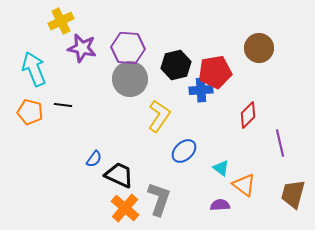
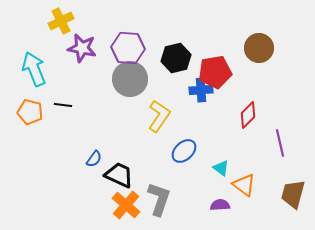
black hexagon: moved 7 px up
orange cross: moved 1 px right, 3 px up
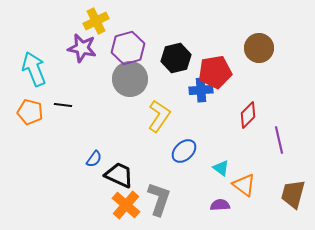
yellow cross: moved 35 px right
purple hexagon: rotated 20 degrees counterclockwise
purple line: moved 1 px left, 3 px up
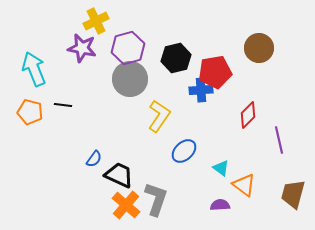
gray L-shape: moved 3 px left
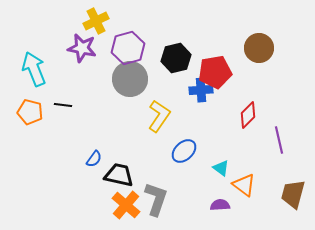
black trapezoid: rotated 12 degrees counterclockwise
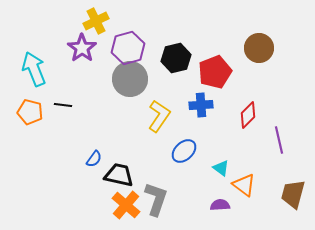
purple star: rotated 24 degrees clockwise
red pentagon: rotated 12 degrees counterclockwise
blue cross: moved 15 px down
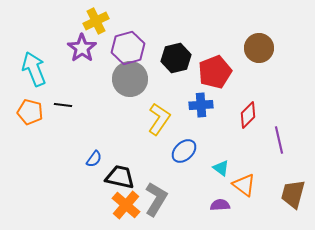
yellow L-shape: moved 3 px down
black trapezoid: moved 1 px right, 2 px down
gray L-shape: rotated 12 degrees clockwise
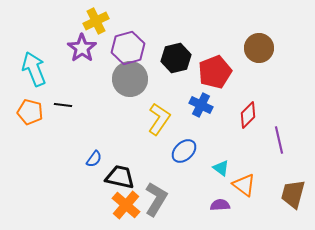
blue cross: rotated 30 degrees clockwise
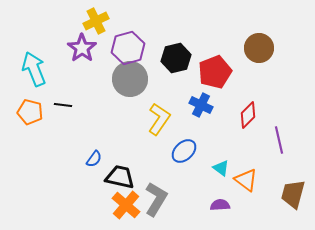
orange triangle: moved 2 px right, 5 px up
